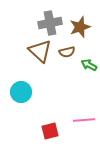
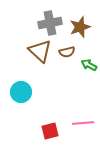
pink line: moved 1 px left, 3 px down
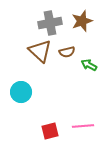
brown star: moved 2 px right, 6 px up
pink line: moved 3 px down
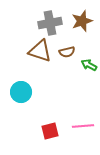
brown triangle: rotated 25 degrees counterclockwise
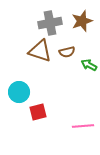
cyan circle: moved 2 px left
red square: moved 12 px left, 19 px up
